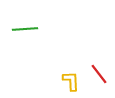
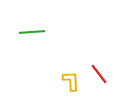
green line: moved 7 px right, 3 px down
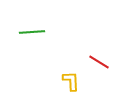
red line: moved 12 px up; rotated 20 degrees counterclockwise
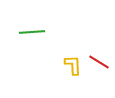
yellow L-shape: moved 2 px right, 16 px up
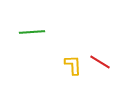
red line: moved 1 px right
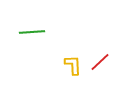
red line: rotated 75 degrees counterclockwise
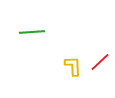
yellow L-shape: moved 1 px down
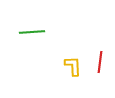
red line: rotated 40 degrees counterclockwise
